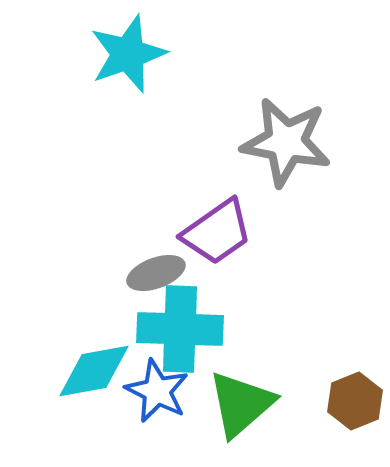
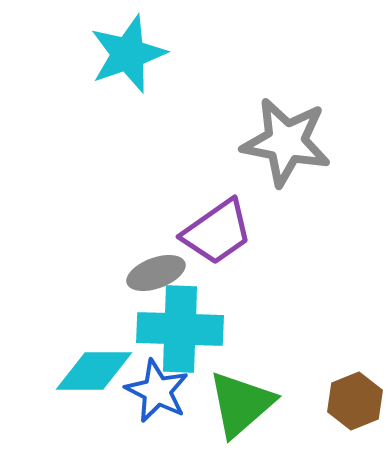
cyan diamond: rotated 10 degrees clockwise
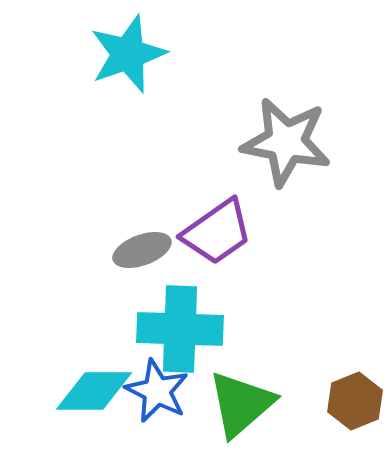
gray ellipse: moved 14 px left, 23 px up
cyan diamond: moved 20 px down
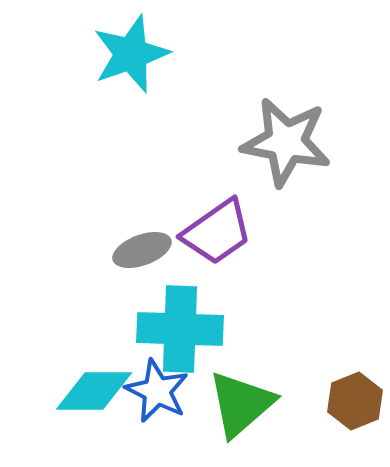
cyan star: moved 3 px right
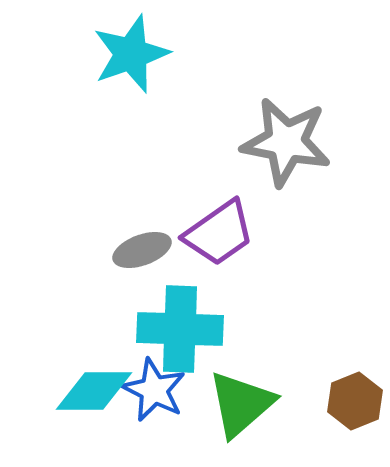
purple trapezoid: moved 2 px right, 1 px down
blue star: moved 3 px left, 1 px up
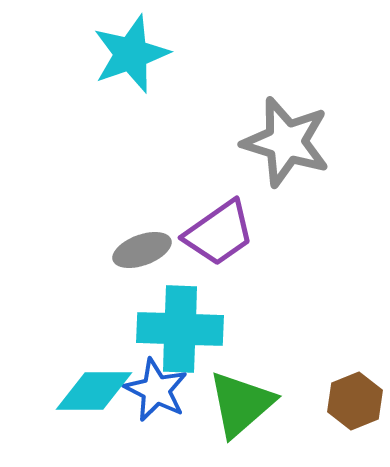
gray star: rotated 6 degrees clockwise
blue star: moved 2 px right
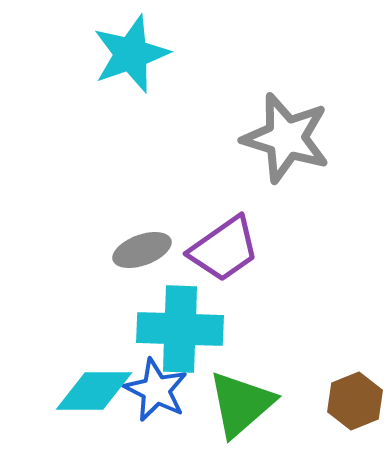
gray star: moved 4 px up
purple trapezoid: moved 5 px right, 16 px down
